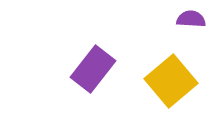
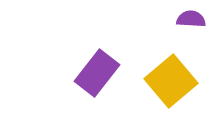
purple rectangle: moved 4 px right, 4 px down
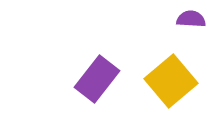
purple rectangle: moved 6 px down
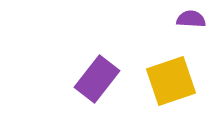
yellow square: rotated 21 degrees clockwise
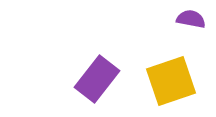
purple semicircle: rotated 8 degrees clockwise
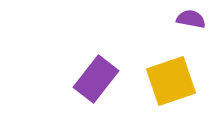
purple rectangle: moved 1 px left
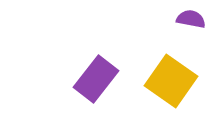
yellow square: rotated 36 degrees counterclockwise
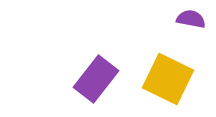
yellow square: moved 3 px left, 2 px up; rotated 9 degrees counterclockwise
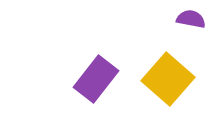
yellow square: rotated 15 degrees clockwise
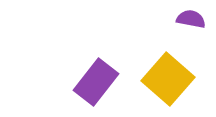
purple rectangle: moved 3 px down
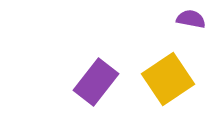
yellow square: rotated 15 degrees clockwise
